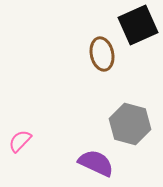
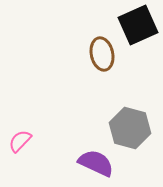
gray hexagon: moved 4 px down
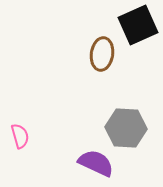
brown ellipse: rotated 20 degrees clockwise
gray hexagon: moved 4 px left; rotated 12 degrees counterclockwise
pink semicircle: moved 5 px up; rotated 120 degrees clockwise
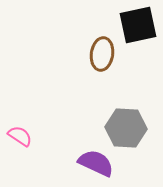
black square: rotated 12 degrees clockwise
pink semicircle: rotated 40 degrees counterclockwise
